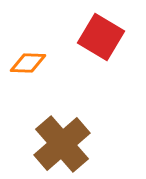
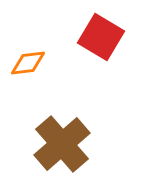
orange diamond: rotated 9 degrees counterclockwise
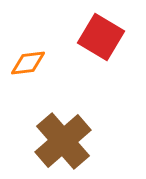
brown cross: moved 1 px right, 3 px up
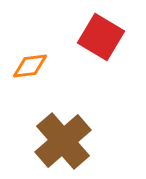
orange diamond: moved 2 px right, 3 px down
